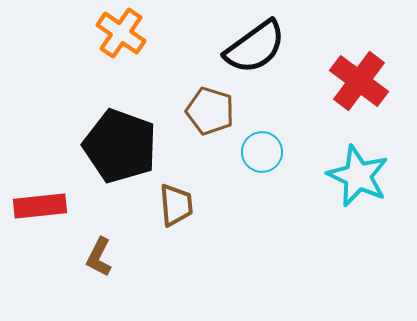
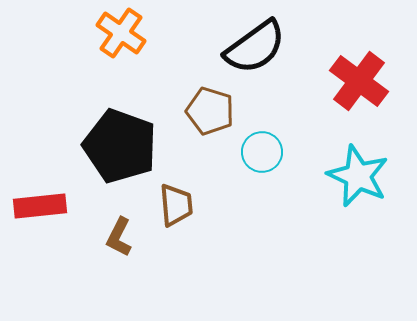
brown L-shape: moved 20 px right, 20 px up
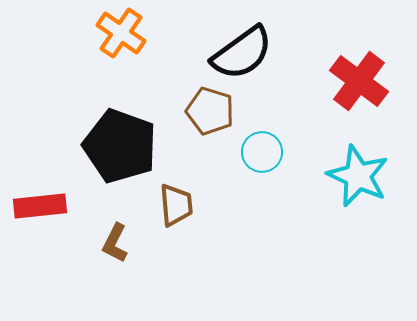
black semicircle: moved 13 px left, 6 px down
brown L-shape: moved 4 px left, 6 px down
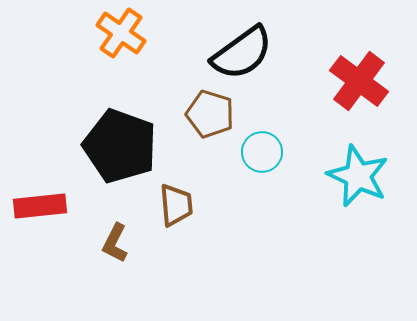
brown pentagon: moved 3 px down
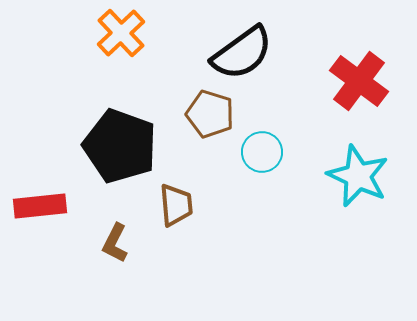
orange cross: rotated 12 degrees clockwise
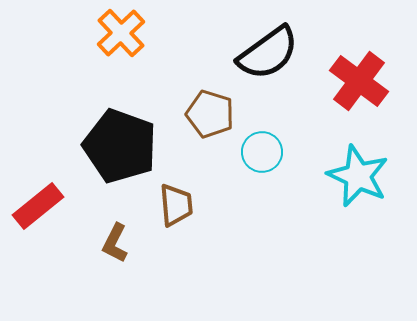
black semicircle: moved 26 px right
red rectangle: moved 2 px left; rotated 33 degrees counterclockwise
